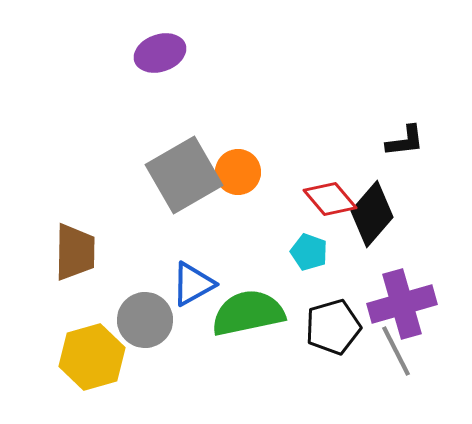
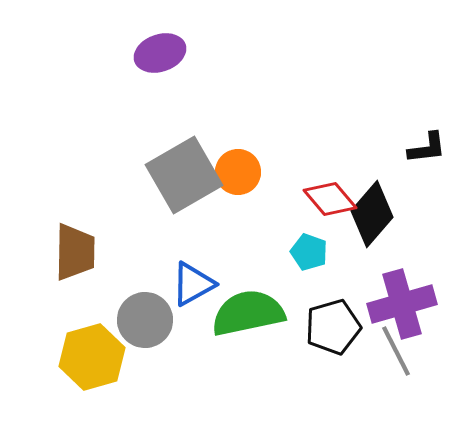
black L-shape: moved 22 px right, 7 px down
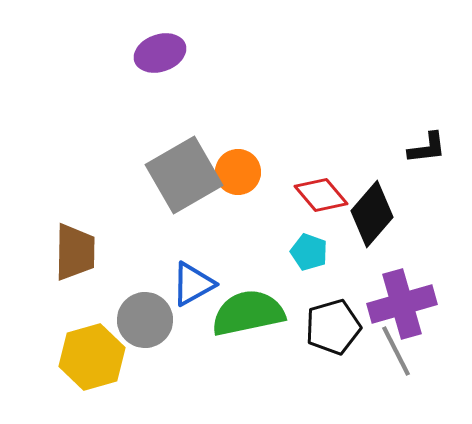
red diamond: moved 9 px left, 4 px up
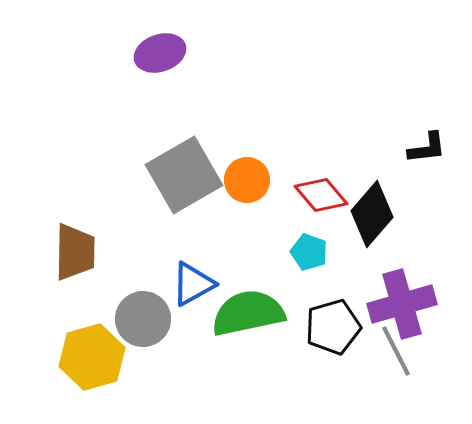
orange circle: moved 9 px right, 8 px down
gray circle: moved 2 px left, 1 px up
